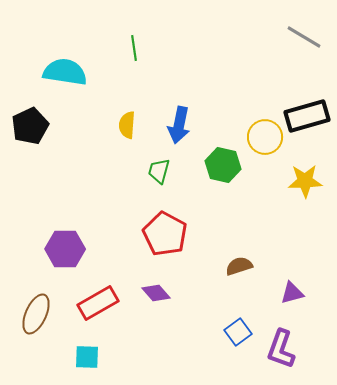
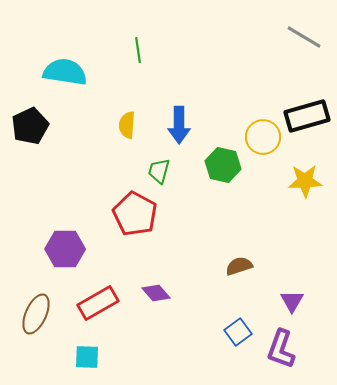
green line: moved 4 px right, 2 px down
blue arrow: rotated 12 degrees counterclockwise
yellow circle: moved 2 px left
red pentagon: moved 30 px left, 20 px up
purple triangle: moved 8 px down; rotated 45 degrees counterclockwise
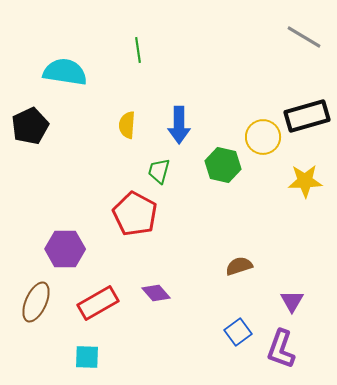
brown ellipse: moved 12 px up
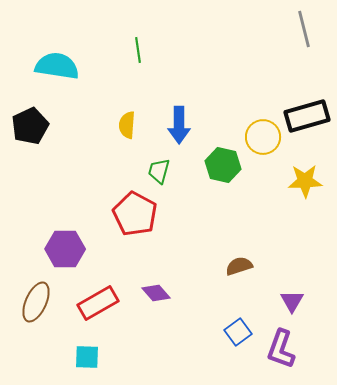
gray line: moved 8 px up; rotated 45 degrees clockwise
cyan semicircle: moved 8 px left, 6 px up
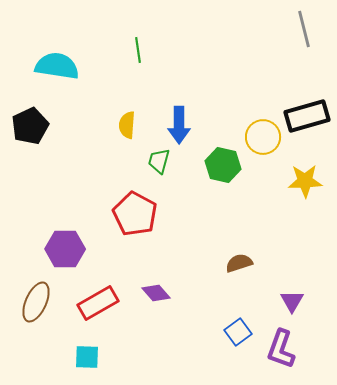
green trapezoid: moved 10 px up
brown semicircle: moved 3 px up
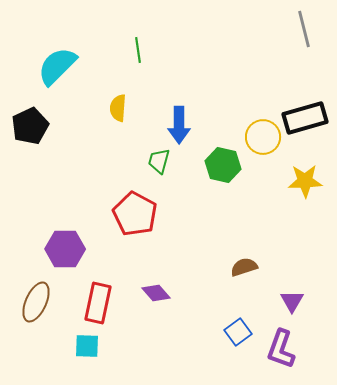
cyan semicircle: rotated 54 degrees counterclockwise
black rectangle: moved 2 px left, 2 px down
yellow semicircle: moved 9 px left, 17 px up
brown semicircle: moved 5 px right, 4 px down
red rectangle: rotated 48 degrees counterclockwise
cyan square: moved 11 px up
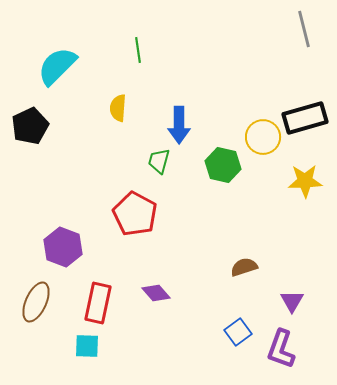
purple hexagon: moved 2 px left, 2 px up; rotated 21 degrees clockwise
